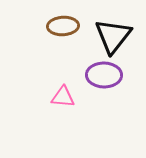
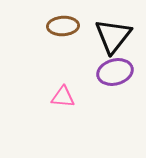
purple ellipse: moved 11 px right, 3 px up; rotated 16 degrees counterclockwise
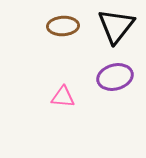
black triangle: moved 3 px right, 10 px up
purple ellipse: moved 5 px down
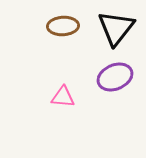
black triangle: moved 2 px down
purple ellipse: rotated 8 degrees counterclockwise
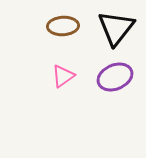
pink triangle: moved 21 px up; rotated 40 degrees counterclockwise
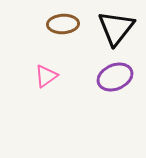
brown ellipse: moved 2 px up
pink triangle: moved 17 px left
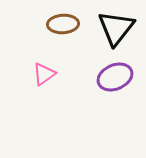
pink triangle: moved 2 px left, 2 px up
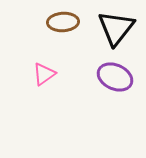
brown ellipse: moved 2 px up
purple ellipse: rotated 48 degrees clockwise
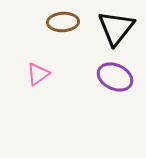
pink triangle: moved 6 px left
